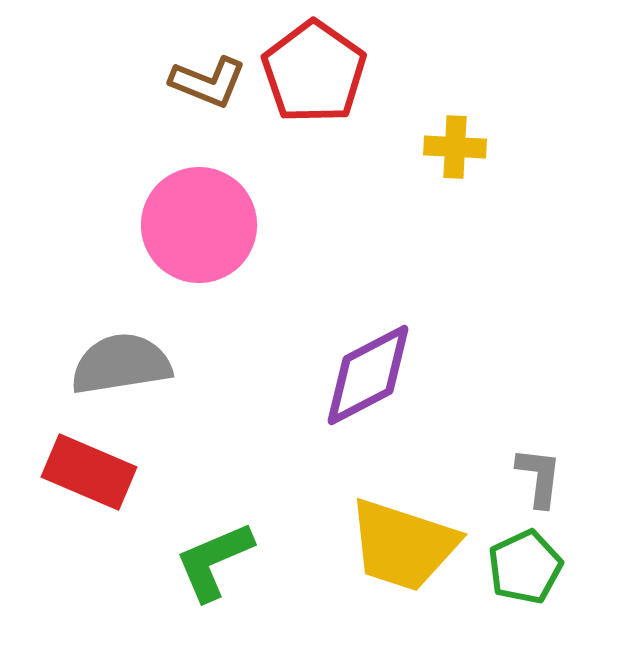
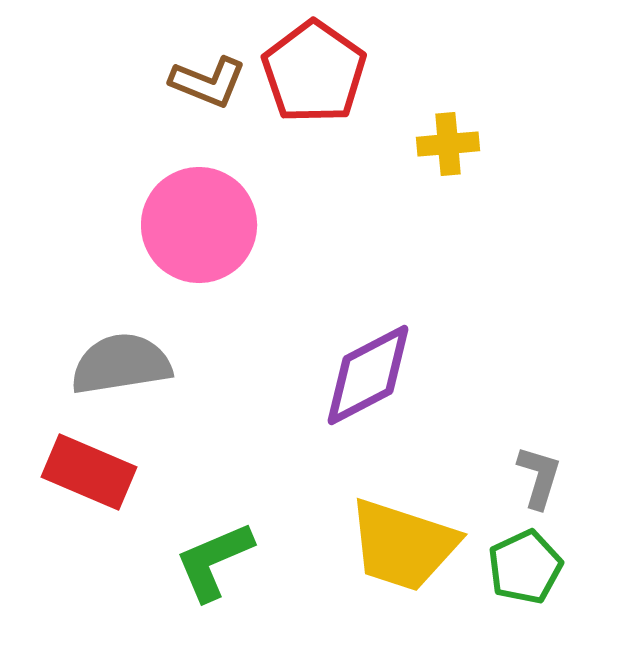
yellow cross: moved 7 px left, 3 px up; rotated 8 degrees counterclockwise
gray L-shape: rotated 10 degrees clockwise
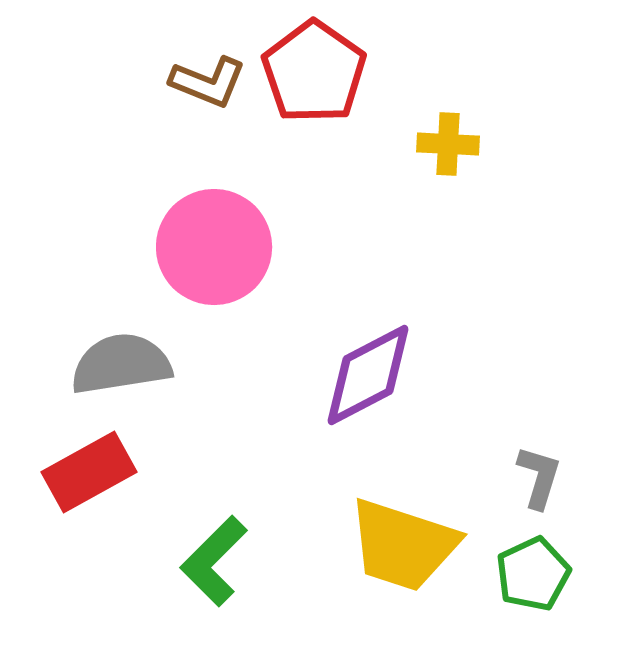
yellow cross: rotated 8 degrees clockwise
pink circle: moved 15 px right, 22 px down
red rectangle: rotated 52 degrees counterclockwise
green L-shape: rotated 22 degrees counterclockwise
green pentagon: moved 8 px right, 7 px down
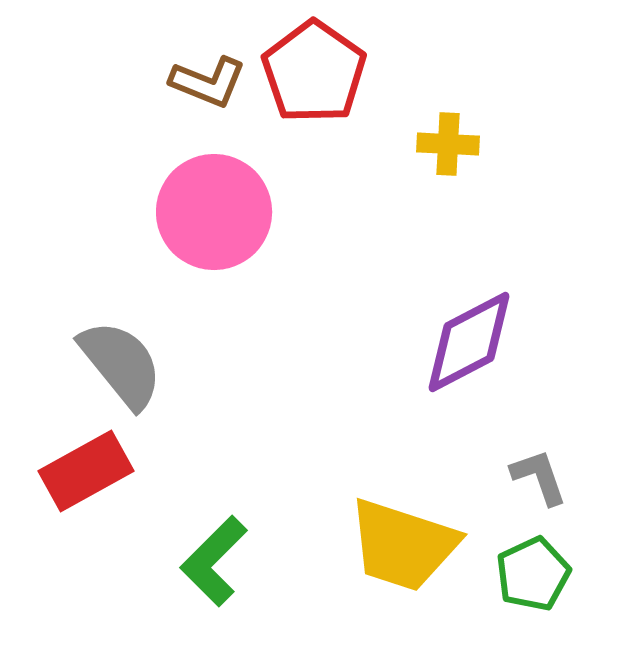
pink circle: moved 35 px up
gray semicircle: rotated 60 degrees clockwise
purple diamond: moved 101 px right, 33 px up
red rectangle: moved 3 px left, 1 px up
gray L-shape: rotated 36 degrees counterclockwise
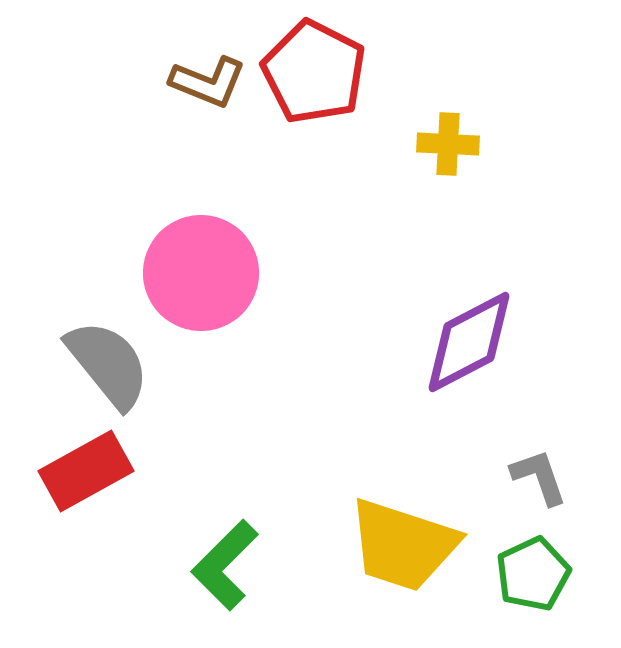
red pentagon: rotated 8 degrees counterclockwise
pink circle: moved 13 px left, 61 px down
gray semicircle: moved 13 px left
green L-shape: moved 11 px right, 4 px down
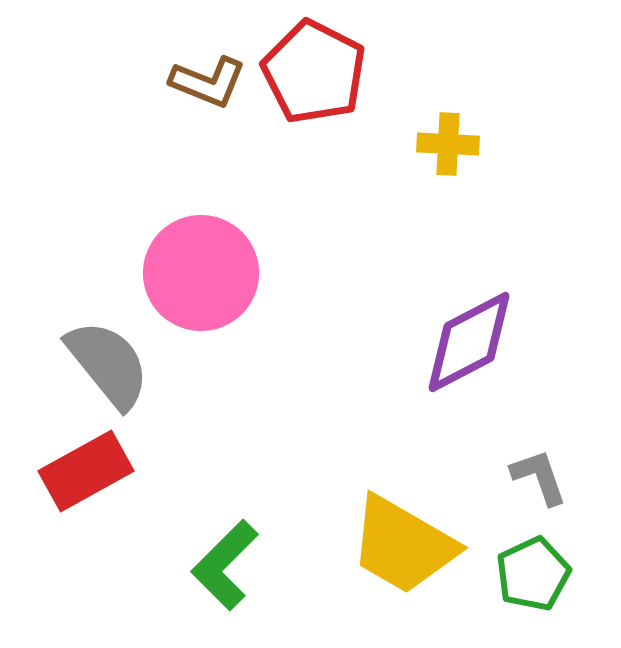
yellow trapezoid: rotated 12 degrees clockwise
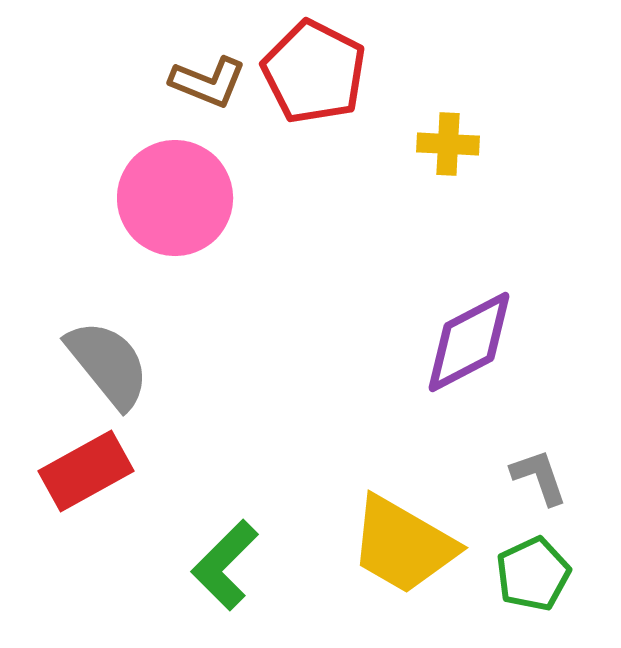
pink circle: moved 26 px left, 75 px up
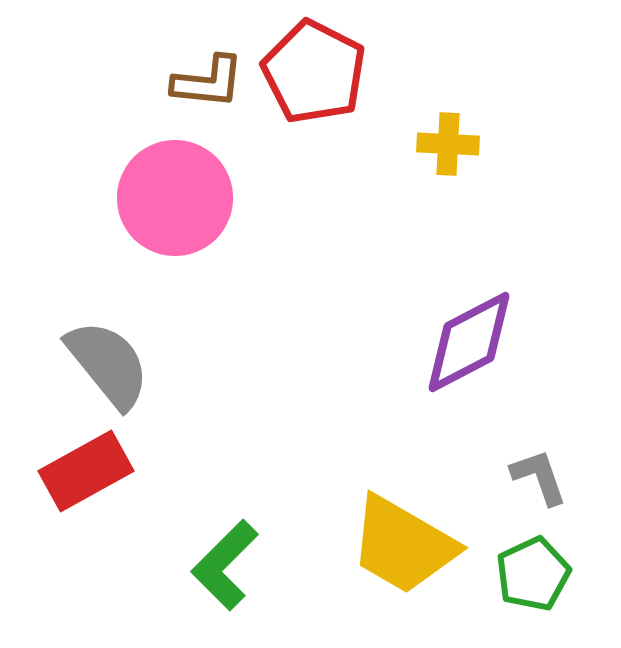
brown L-shape: rotated 16 degrees counterclockwise
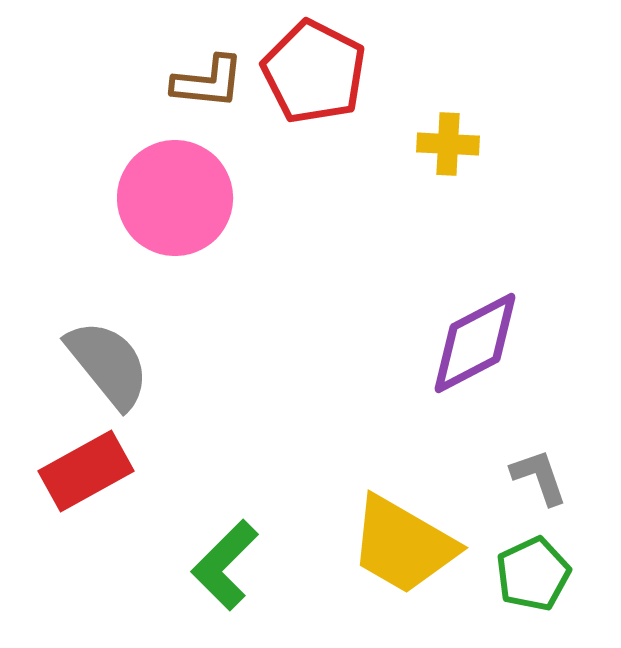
purple diamond: moved 6 px right, 1 px down
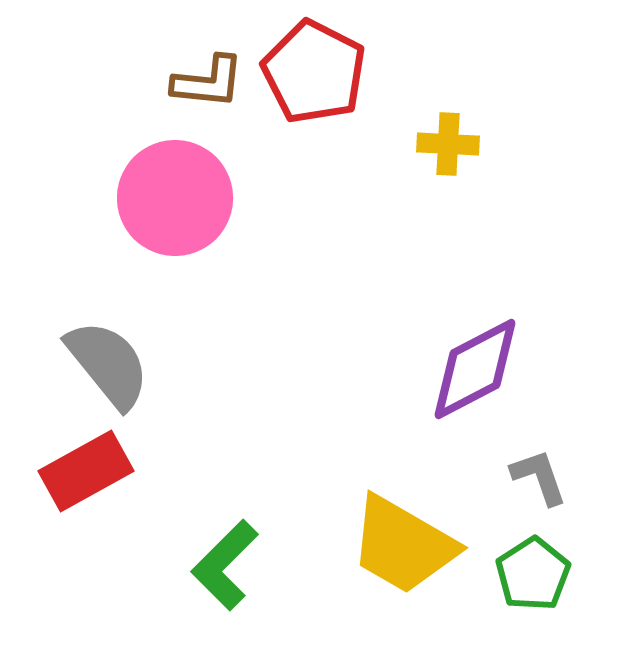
purple diamond: moved 26 px down
green pentagon: rotated 8 degrees counterclockwise
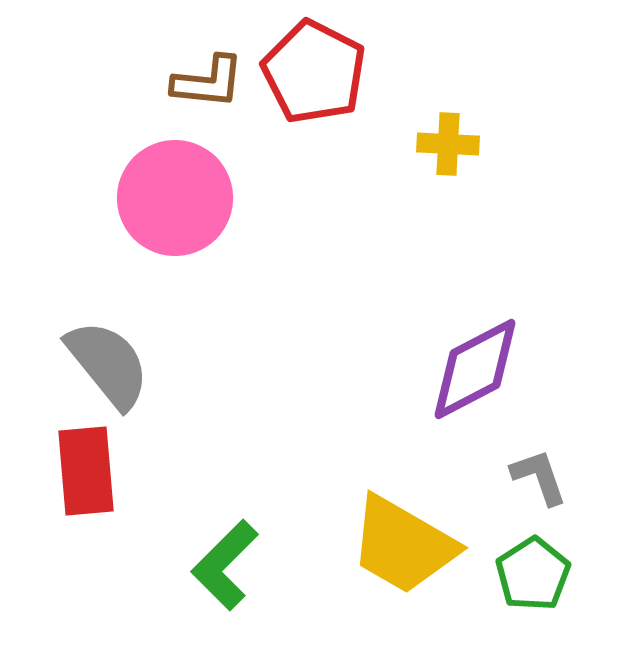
red rectangle: rotated 66 degrees counterclockwise
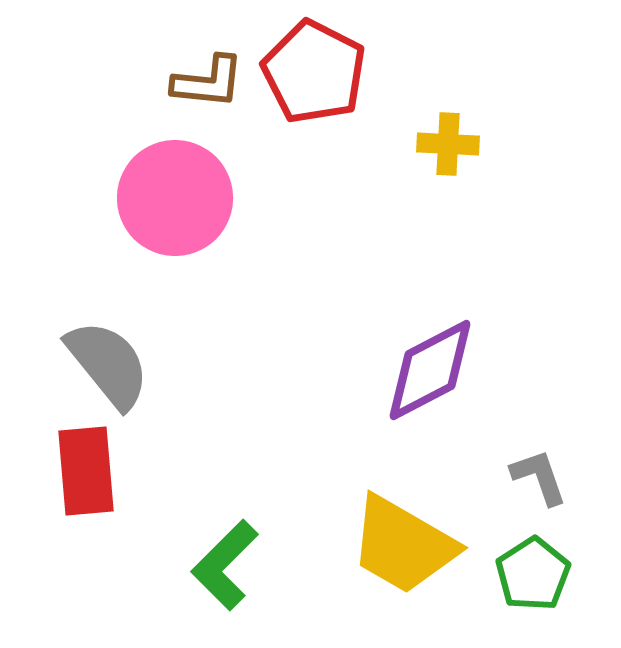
purple diamond: moved 45 px left, 1 px down
